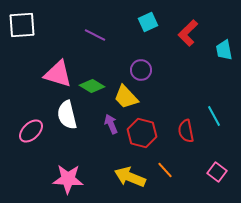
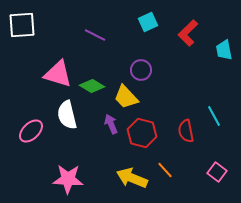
yellow arrow: moved 2 px right, 1 px down
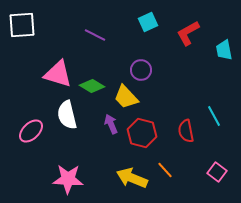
red L-shape: rotated 16 degrees clockwise
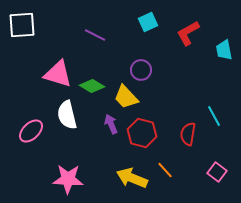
red semicircle: moved 2 px right, 3 px down; rotated 20 degrees clockwise
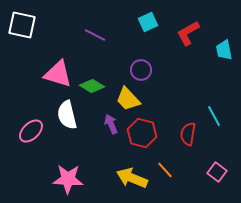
white square: rotated 16 degrees clockwise
yellow trapezoid: moved 2 px right, 2 px down
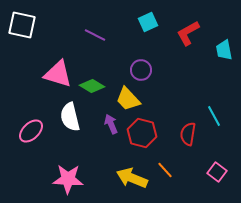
white semicircle: moved 3 px right, 2 px down
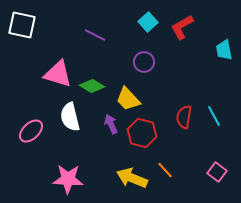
cyan square: rotated 18 degrees counterclockwise
red L-shape: moved 6 px left, 6 px up
purple circle: moved 3 px right, 8 px up
red semicircle: moved 4 px left, 17 px up
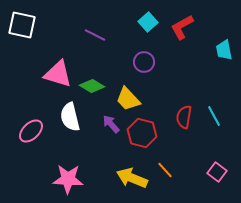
purple arrow: rotated 18 degrees counterclockwise
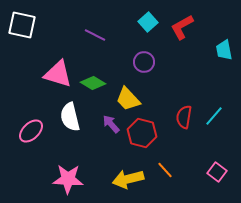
green diamond: moved 1 px right, 3 px up
cyan line: rotated 70 degrees clockwise
yellow arrow: moved 4 px left, 1 px down; rotated 36 degrees counterclockwise
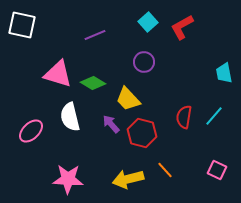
purple line: rotated 50 degrees counterclockwise
cyan trapezoid: moved 23 px down
pink square: moved 2 px up; rotated 12 degrees counterclockwise
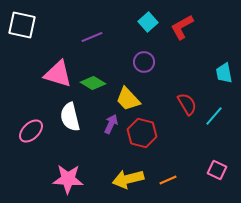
purple line: moved 3 px left, 2 px down
red semicircle: moved 3 px right, 13 px up; rotated 140 degrees clockwise
purple arrow: rotated 66 degrees clockwise
orange line: moved 3 px right, 10 px down; rotated 72 degrees counterclockwise
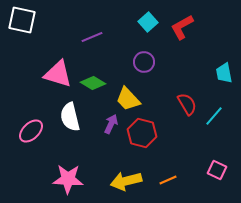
white square: moved 5 px up
yellow arrow: moved 2 px left, 2 px down
